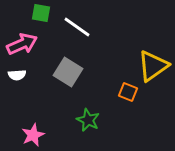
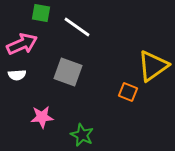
gray square: rotated 12 degrees counterclockwise
green star: moved 6 px left, 15 px down
pink star: moved 9 px right, 18 px up; rotated 20 degrees clockwise
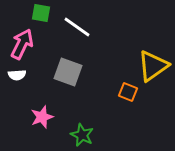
pink arrow: rotated 40 degrees counterclockwise
pink star: rotated 15 degrees counterclockwise
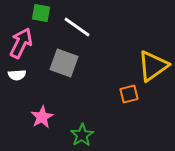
pink arrow: moved 1 px left, 1 px up
gray square: moved 4 px left, 9 px up
orange square: moved 1 px right, 2 px down; rotated 36 degrees counterclockwise
pink star: rotated 10 degrees counterclockwise
green star: rotated 15 degrees clockwise
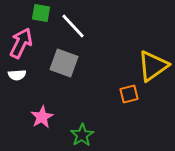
white line: moved 4 px left, 1 px up; rotated 12 degrees clockwise
